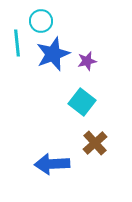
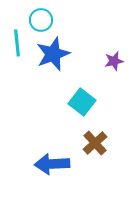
cyan circle: moved 1 px up
purple star: moved 27 px right
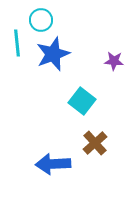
purple star: rotated 18 degrees clockwise
cyan square: moved 1 px up
blue arrow: moved 1 px right
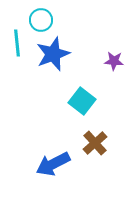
blue arrow: rotated 24 degrees counterclockwise
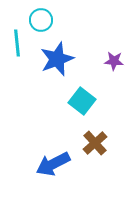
blue star: moved 4 px right, 5 px down
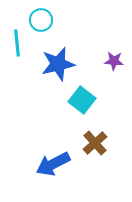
blue star: moved 1 px right, 5 px down; rotated 8 degrees clockwise
cyan square: moved 1 px up
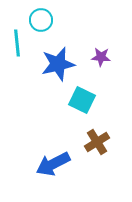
purple star: moved 13 px left, 4 px up
cyan square: rotated 12 degrees counterclockwise
brown cross: moved 2 px right, 1 px up; rotated 10 degrees clockwise
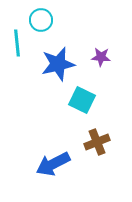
brown cross: rotated 10 degrees clockwise
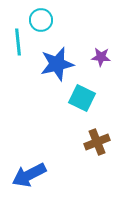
cyan line: moved 1 px right, 1 px up
blue star: moved 1 px left
cyan square: moved 2 px up
blue arrow: moved 24 px left, 11 px down
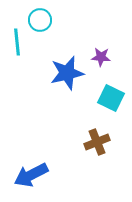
cyan circle: moved 1 px left
cyan line: moved 1 px left
blue star: moved 10 px right, 9 px down
cyan square: moved 29 px right
blue arrow: moved 2 px right
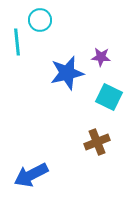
cyan square: moved 2 px left, 1 px up
